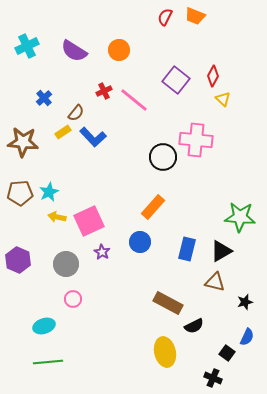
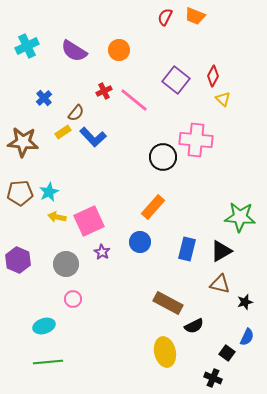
brown triangle: moved 5 px right, 2 px down
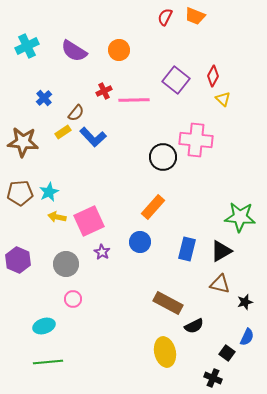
pink line: rotated 40 degrees counterclockwise
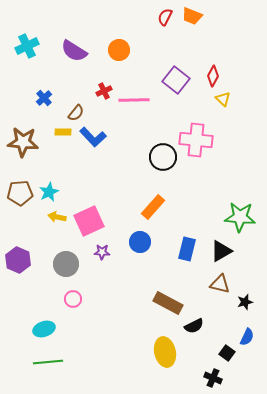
orange trapezoid: moved 3 px left
yellow rectangle: rotated 35 degrees clockwise
purple star: rotated 28 degrees counterclockwise
cyan ellipse: moved 3 px down
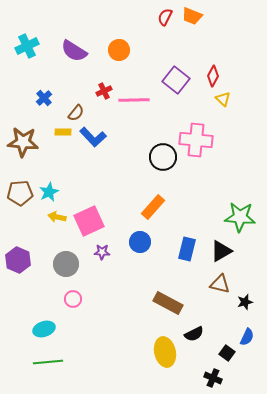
black semicircle: moved 8 px down
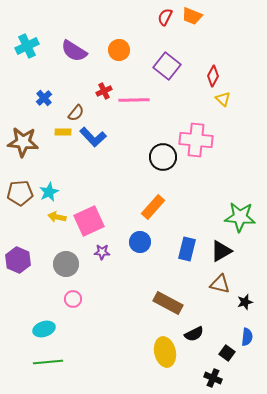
purple square: moved 9 px left, 14 px up
blue semicircle: rotated 18 degrees counterclockwise
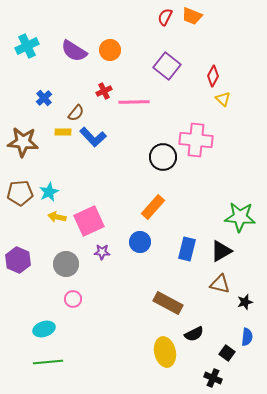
orange circle: moved 9 px left
pink line: moved 2 px down
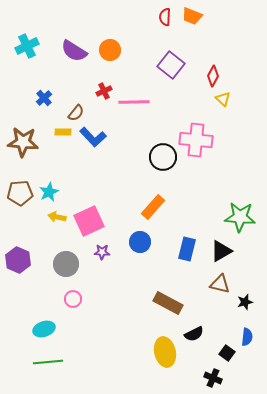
red semicircle: rotated 24 degrees counterclockwise
purple square: moved 4 px right, 1 px up
